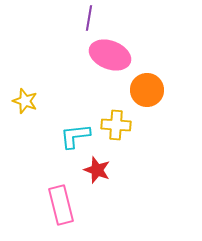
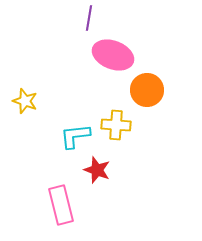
pink ellipse: moved 3 px right
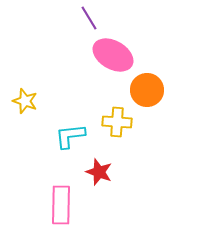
purple line: rotated 40 degrees counterclockwise
pink ellipse: rotated 9 degrees clockwise
yellow cross: moved 1 px right, 3 px up
cyan L-shape: moved 5 px left
red star: moved 2 px right, 2 px down
pink rectangle: rotated 15 degrees clockwise
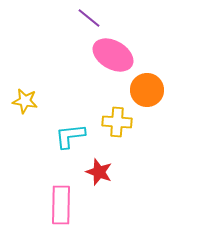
purple line: rotated 20 degrees counterclockwise
yellow star: rotated 10 degrees counterclockwise
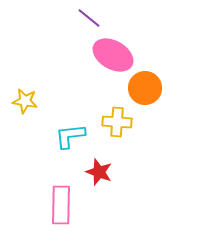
orange circle: moved 2 px left, 2 px up
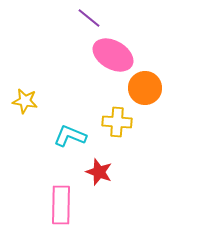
cyan L-shape: rotated 28 degrees clockwise
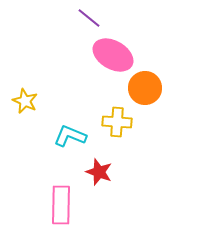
yellow star: rotated 15 degrees clockwise
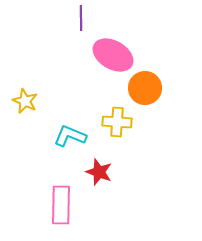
purple line: moved 8 px left; rotated 50 degrees clockwise
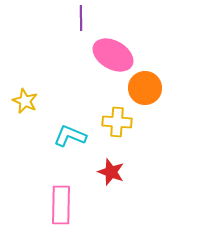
red star: moved 12 px right
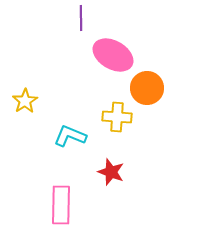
orange circle: moved 2 px right
yellow star: rotated 15 degrees clockwise
yellow cross: moved 5 px up
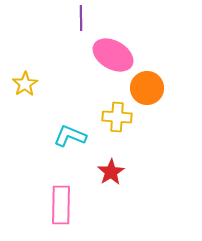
yellow star: moved 17 px up
red star: rotated 20 degrees clockwise
